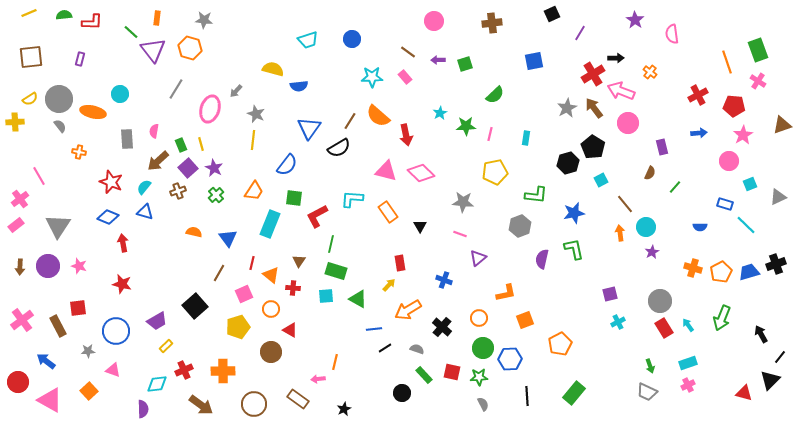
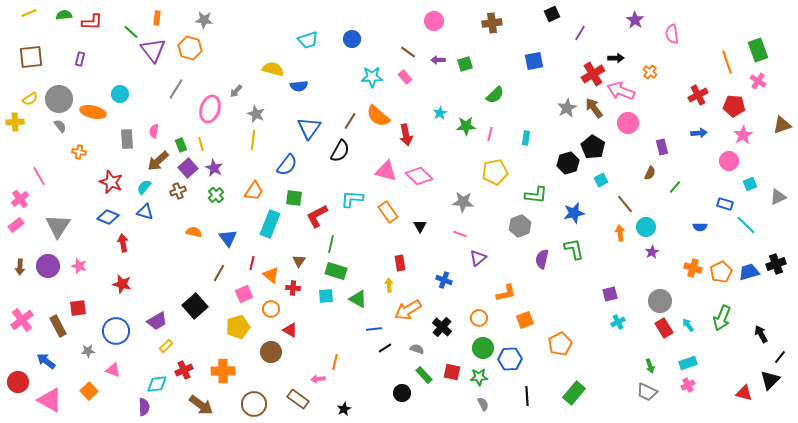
black semicircle at (339, 148): moved 1 px right, 3 px down; rotated 30 degrees counterclockwise
pink diamond at (421, 173): moved 2 px left, 3 px down
yellow arrow at (389, 285): rotated 48 degrees counterclockwise
purple semicircle at (143, 409): moved 1 px right, 2 px up
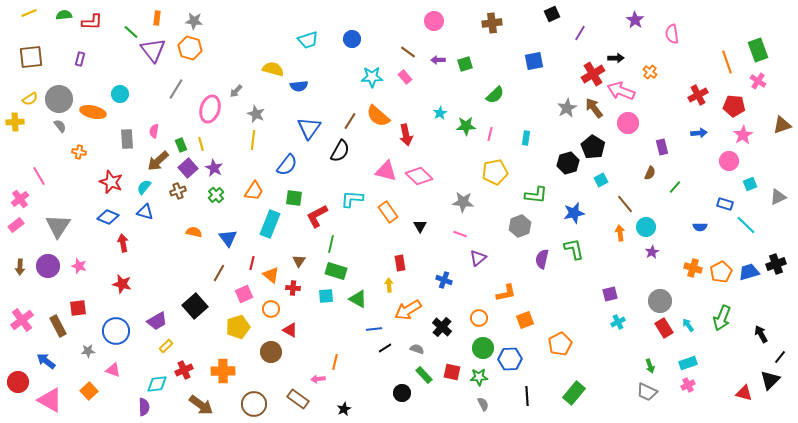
gray star at (204, 20): moved 10 px left, 1 px down
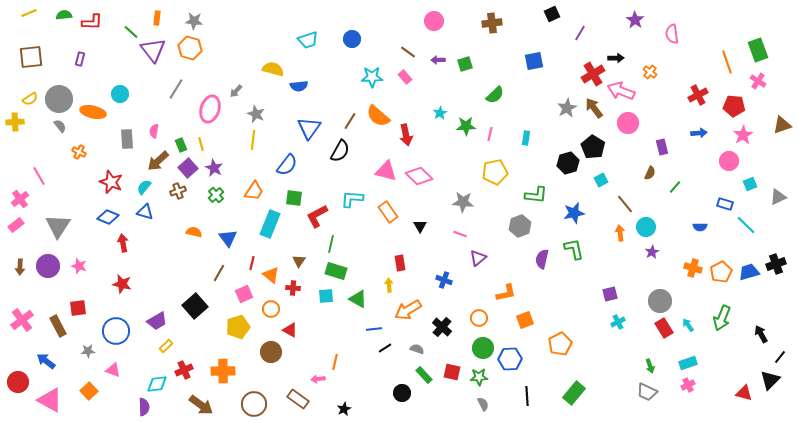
orange cross at (79, 152): rotated 16 degrees clockwise
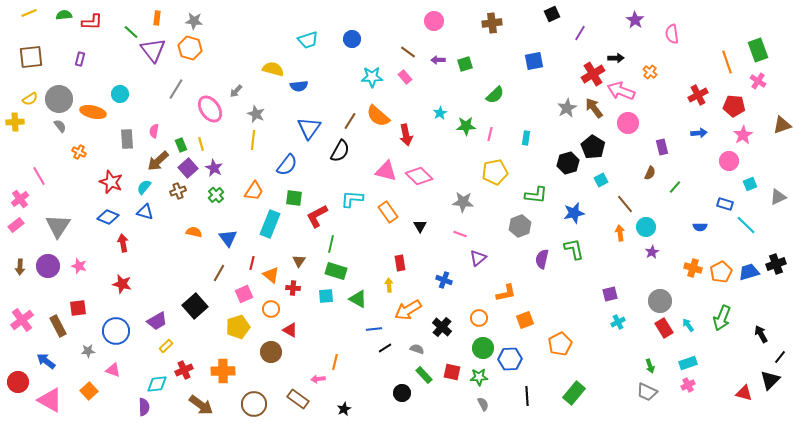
pink ellipse at (210, 109): rotated 52 degrees counterclockwise
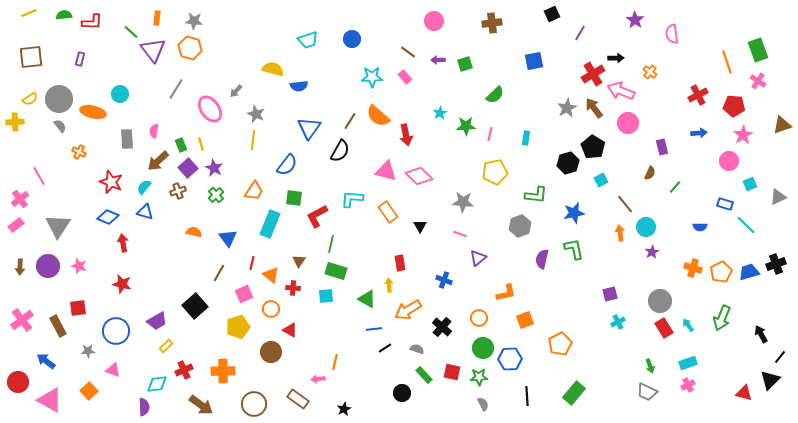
green triangle at (358, 299): moved 9 px right
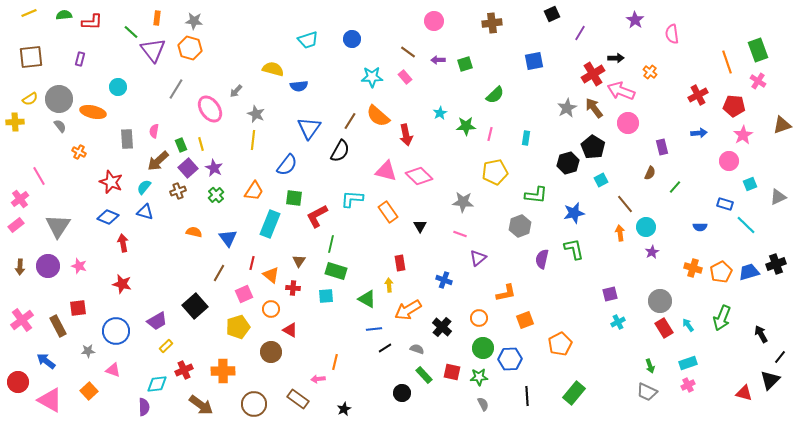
cyan circle at (120, 94): moved 2 px left, 7 px up
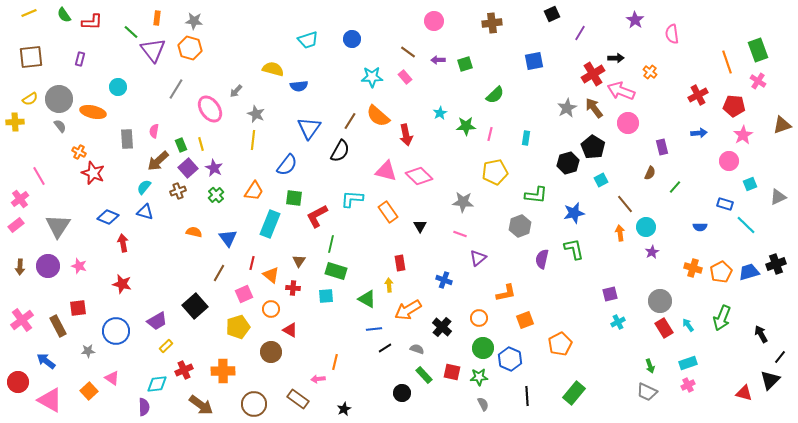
green semicircle at (64, 15): rotated 119 degrees counterclockwise
red star at (111, 182): moved 18 px left, 9 px up
blue hexagon at (510, 359): rotated 25 degrees clockwise
pink triangle at (113, 370): moved 1 px left, 8 px down; rotated 14 degrees clockwise
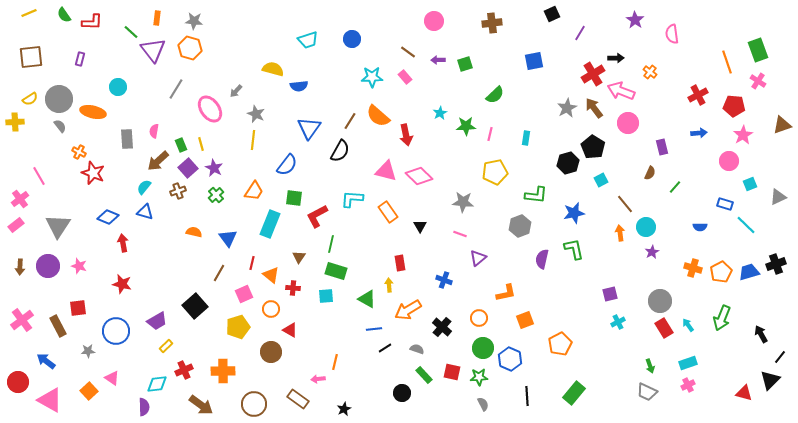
brown triangle at (299, 261): moved 4 px up
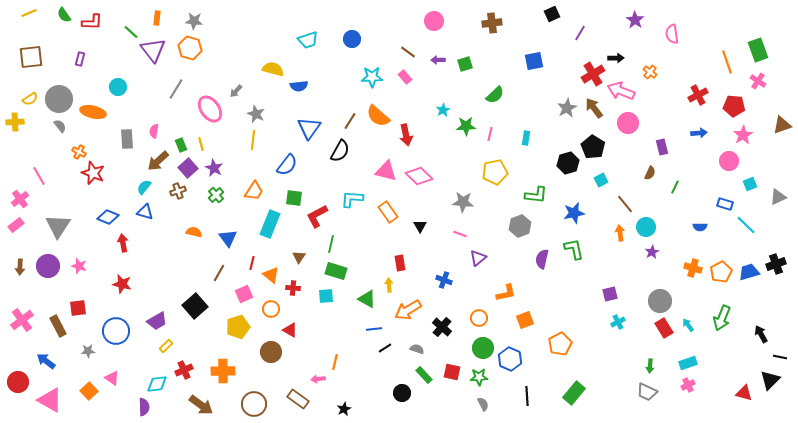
cyan star at (440, 113): moved 3 px right, 3 px up
green line at (675, 187): rotated 16 degrees counterclockwise
black line at (780, 357): rotated 64 degrees clockwise
green arrow at (650, 366): rotated 24 degrees clockwise
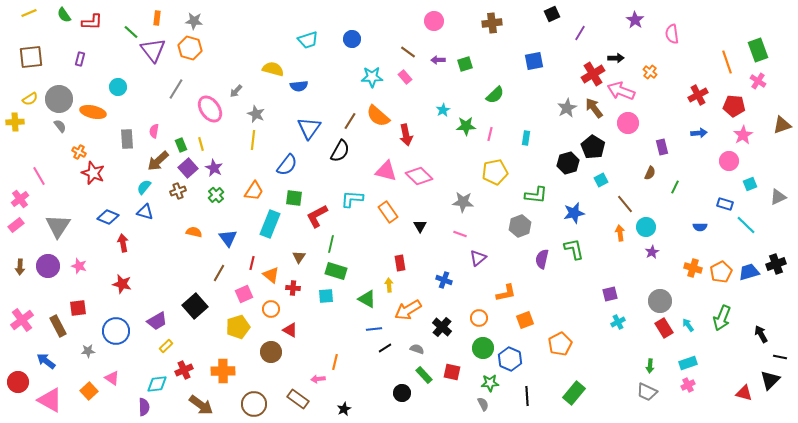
green star at (479, 377): moved 11 px right, 6 px down
